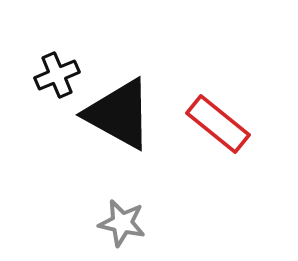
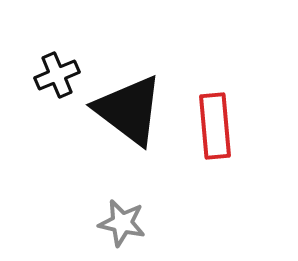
black triangle: moved 10 px right, 4 px up; rotated 8 degrees clockwise
red rectangle: moved 3 px left, 2 px down; rotated 46 degrees clockwise
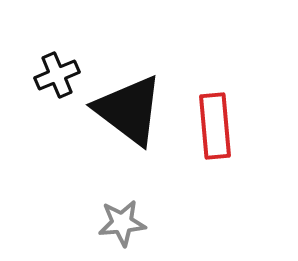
gray star: rotated 18 degrees counterclockwise
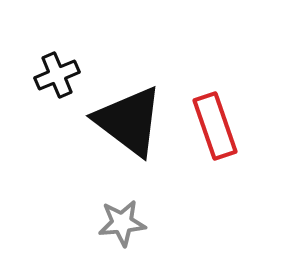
black triangle: moved 11 px down
red rectangle: rotated 14 degrees counterclockwise
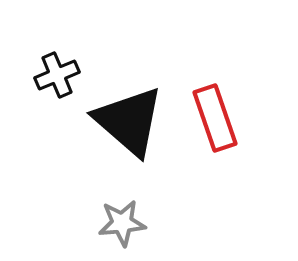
black triangle: rotated 4 degrees clockwise
red rectangle: moved 8 px up
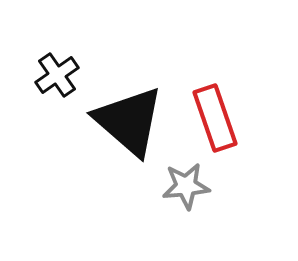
black cross: rotated 12 degrees counterclockwise
gray star: moved 64 px right, 37 px up
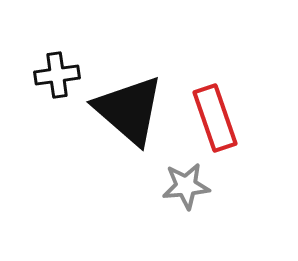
black cross: rotated 27 degrees clockwise
black triangle: moved 11 px up
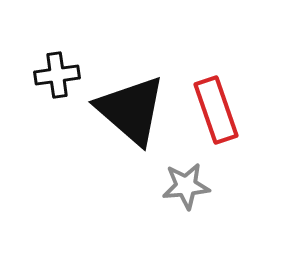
black triangle: moved 2 px right
red rectangle: moved 1 px right, 8 px up
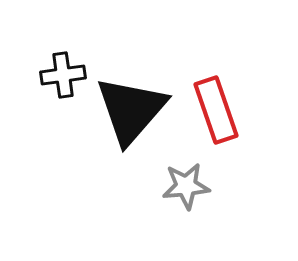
black cross: moved 6 px right
black triangle: rotated 30 degrees clockwise
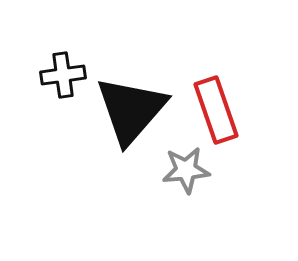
gray star: moved 16 px up
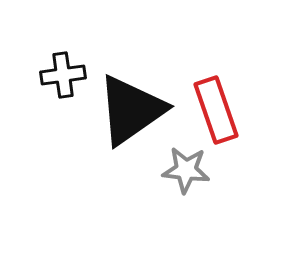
black triangle: rotated 14 degrees clockwise
gray star: rotated 12 degrees clockwise
